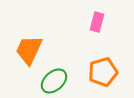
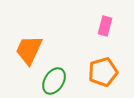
pink rectangle: moved 8 px right, 4 px down
green ellipse: rotated 16 degrees counterclockwise
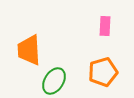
pink rectangle: rotated 12 degrees counterclockwise
orange trapezoid: rotated 28 degrees counterclockwise
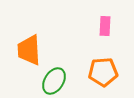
orange pentagon: rotated 12 degrees clockwise
